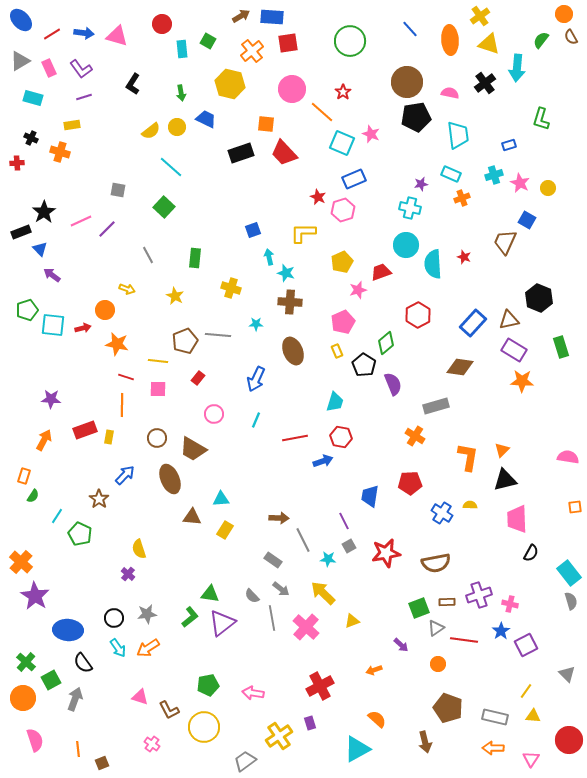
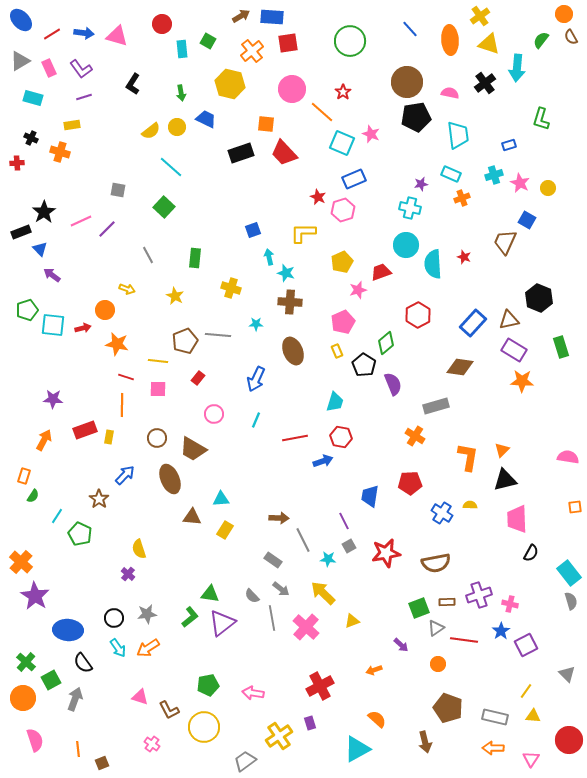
purple star at (51, 399): moved 2 px right
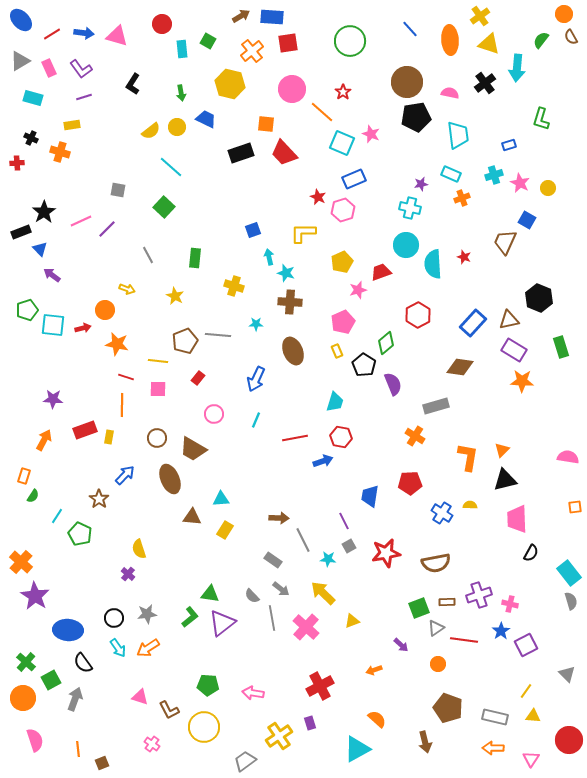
yellow cross at (231, 288): moved 3 px right, 2 px up
green pentagon at (208, 685): rotated 15 degrees clockwise
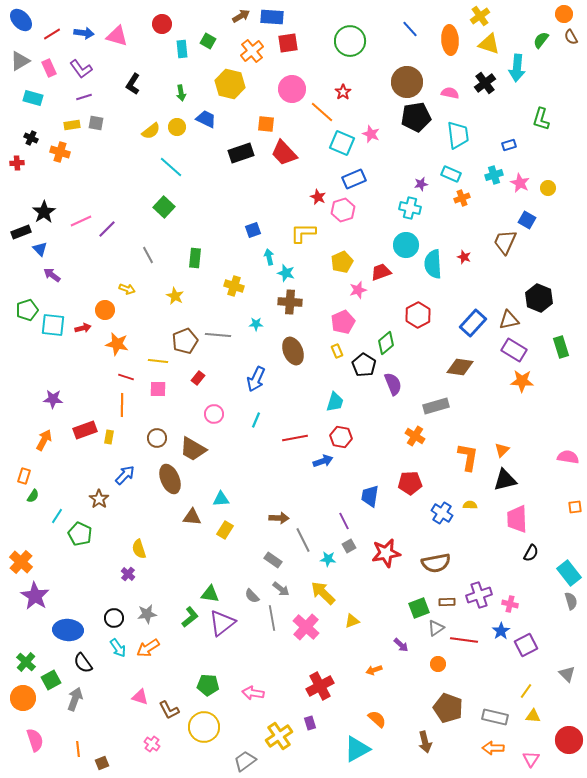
gray square at (118, 190): moved 22 px left, 67 px up
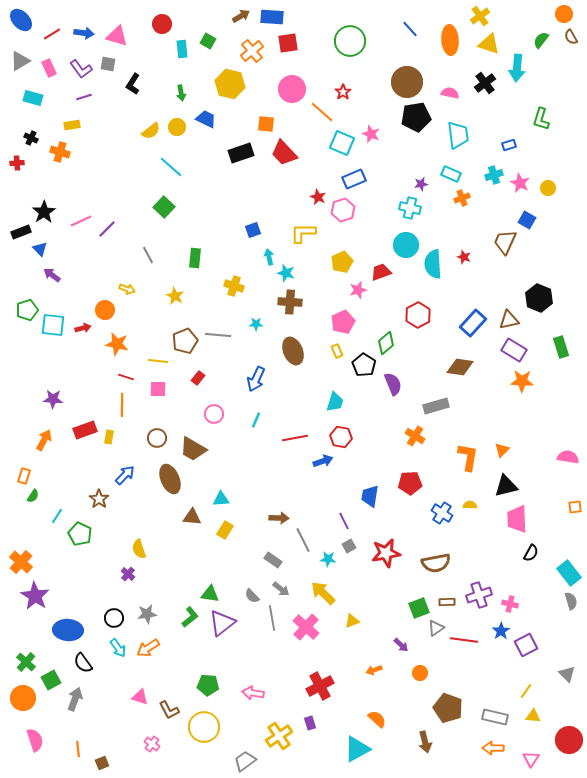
gray square at (96, 123): moved 12 px right, 59 px up
black triangle at (505, 480): moved 1 px right, 6 px down
orange circle at (438, 664): moved 18 px left, 9 px down
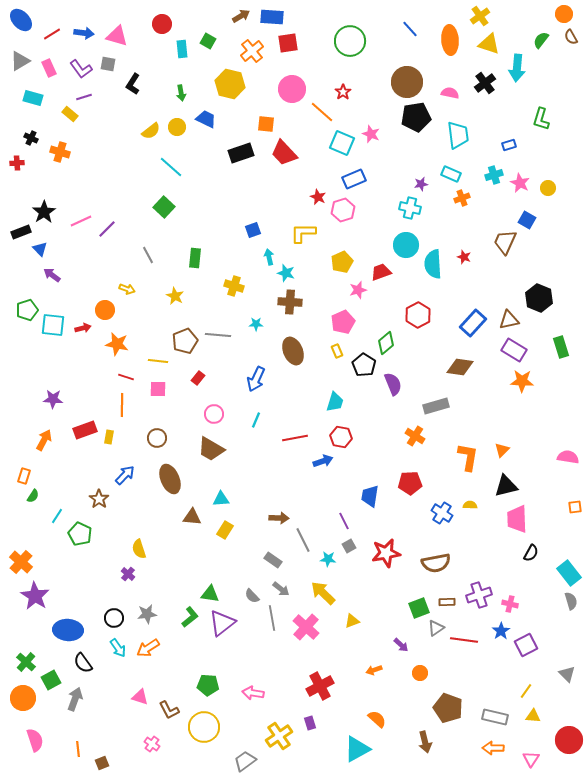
yellow rectangle at (72, 125): moved 2 px left, 11 px up; rotated 49 degrees clockwise
brown trapezoid at (193, 449): moved 18 px right
